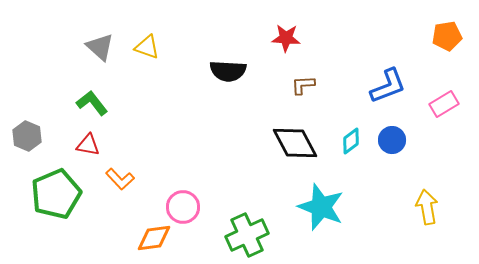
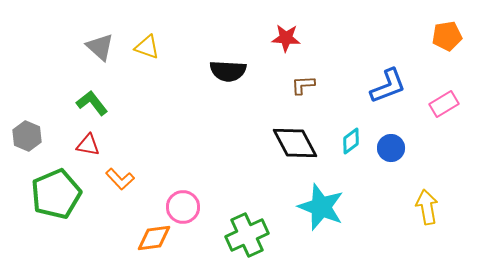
blue circle: moved 1 px left, 8 px down
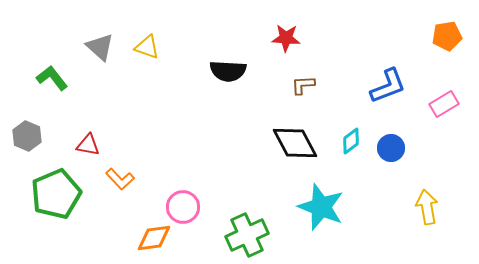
green L-shape: moved 40 px left, 25 px up
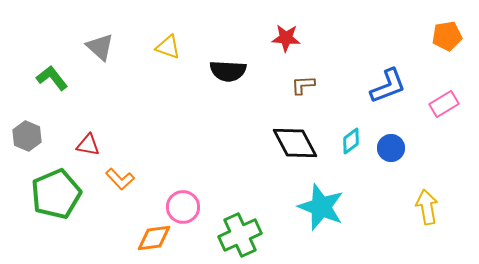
yellow triangle: moved 21 px right
green cross: moved 7 px left
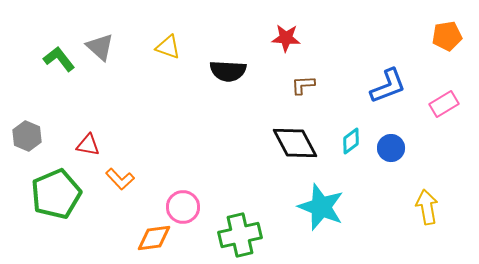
green L-shape: moved 7 px right, 19 px up
green cross: rotated 12 degrees clockwise
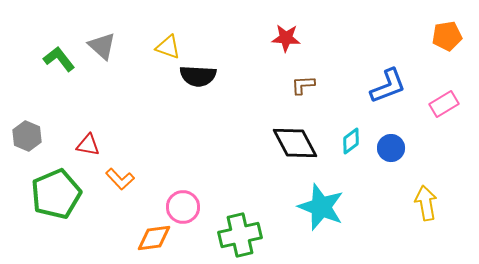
gray triangle: moved 2 px right, 1 px up
black semicircle: moved 30 px left, 5 px down
yellow arrow: moved 1 px left, 4 px up
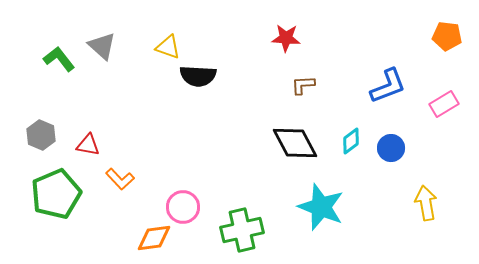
orange pentagon: rotated 16 degrees clockwise
gray hexagon: moved 14 px right, 1 px up
green cross: moved 2 px right, 5 px up
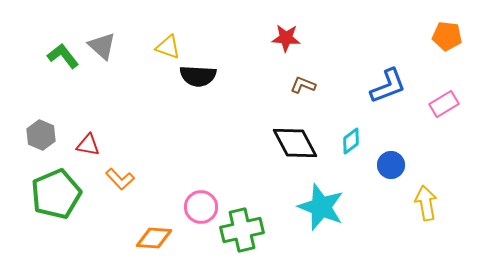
green L-shape: moved 4 px right, 3 px up
brown L-shape: rotated 25 degrees clockwise
blue circle: moved 17 px down
pink circle: moved 18 px right
orange diamond: rotated 12 degrees clockwise
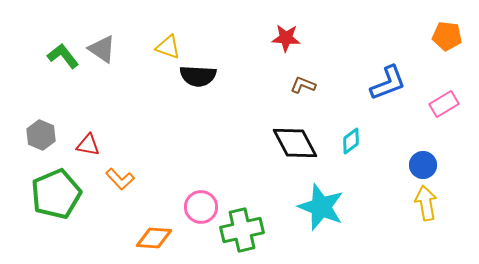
gray triangle: moved 3 px down; rotated 8 degrees counterclockwise
blue L-shape: moved 3 px up
blue circle: moved 32 px right
